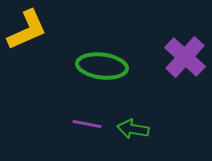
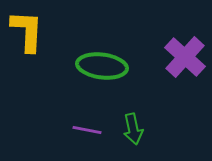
yellow L-shape: moved 1 px down; rotated 63 degrees counterclockwise
purple line: moved 6 px down
green arrow: rotated 112 degrees counterclockwise
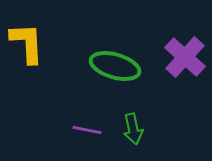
yellow L-shape: moved 12 px down; rotated 6 degrees counterclockwise
green ellipse: moved 13 px right; rotated 9 degrees clockwise
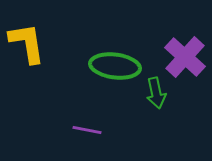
yellow L-shape: rotated 6 degrees counterclockwise
green ellipse: rotated 9 degrees counterclockwise
green arrow: moved 23 px right, 36 px up
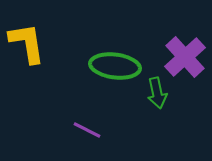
purple cross: rotated 6 degrees clockwise
green arrow: moved 1 px right
purple line: rotated 16 degrees clockwise
